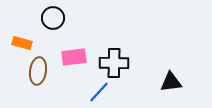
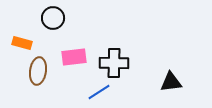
blue line: rotated 15 degrees clockwise
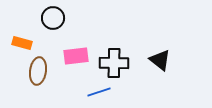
pink rectangle: moved 2 px right, 1 px up
black triangle: moved 11 px left, 22 px up; rotated 45 degrees clockwise
blue line: rotated 15 degrees clockwise
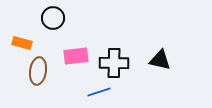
black triangle: rotated 25 degrees counterclockwise
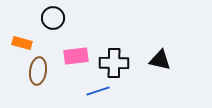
blue line: moved 1 px left, 1 px up
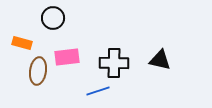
pink rectangle: moved 9 px left, 1 px down
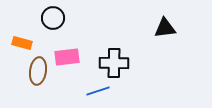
black triangle: moved 5 px right, 32 px up; rotated 20 degrees counterclockwise
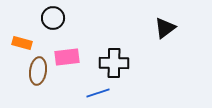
black triangle: rotated 30 degrees counterclockwise
blue line: moved 2 px down
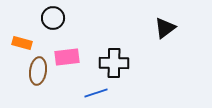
blue line: moved 2 px left
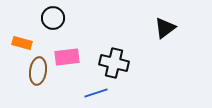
black cross: rotated 12 degrees clockwise
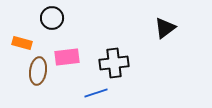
black circle: moved 1 px left
black cross: rotated 20 degrees counterclockwise
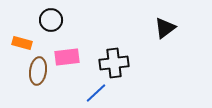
black circle: moved 1 px left, 2 px down
blue line: rotated 25 degrees counterclockwise
